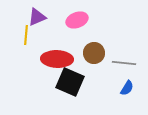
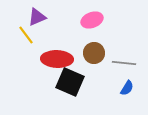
pink ellipse: moved 15 px right
yellow line: rotated 42 degrees counterclockwise
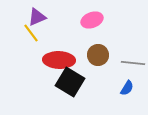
yellow line: moved 5 px right, 2 px up
brown circle: moved 4 px right, 2 px down
red ellipse: moved 2 px right, 1 px down
gray line: moved 9 px right
black square: rotated 8 degrees clockwise
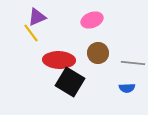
brown circle: moved 2 px up
blue semicircle: rotated 56 degrees clockwise
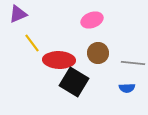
purple triangle: moved 19 px left, 3 px up
yellow line: moved 1 px right, 10 px down
black square: moved 4 px right
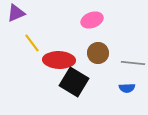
purple triangle: moved 2 px left, 1 px up
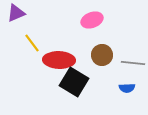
brown circle: moved 4 px right, 2 px down
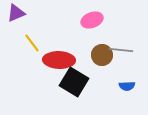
gray line: moved 12 px left, 13 px up
blue semicircle: moved 2 px up
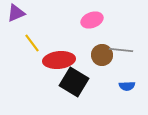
red ellipse: rotated 8 degrees counterclockwise
